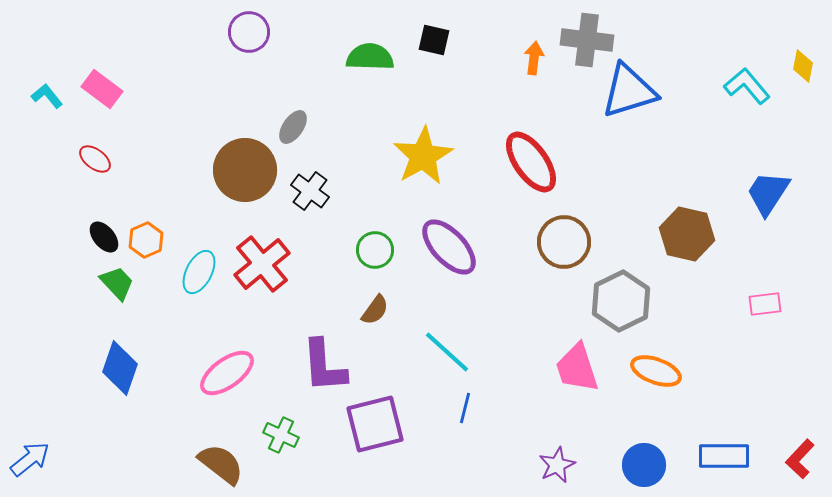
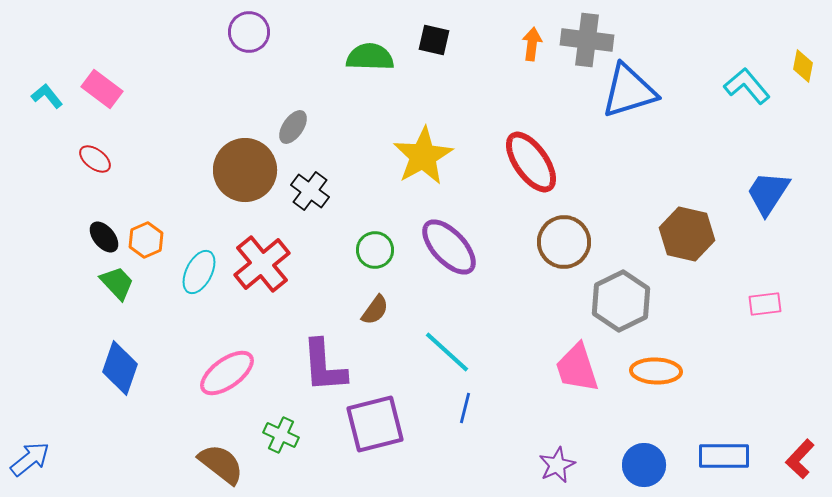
orange arrow at (534, 58): moved 2 px left, 14 px up
orange ellipse at (656, 371): rotated 18 degrees counterclockwise
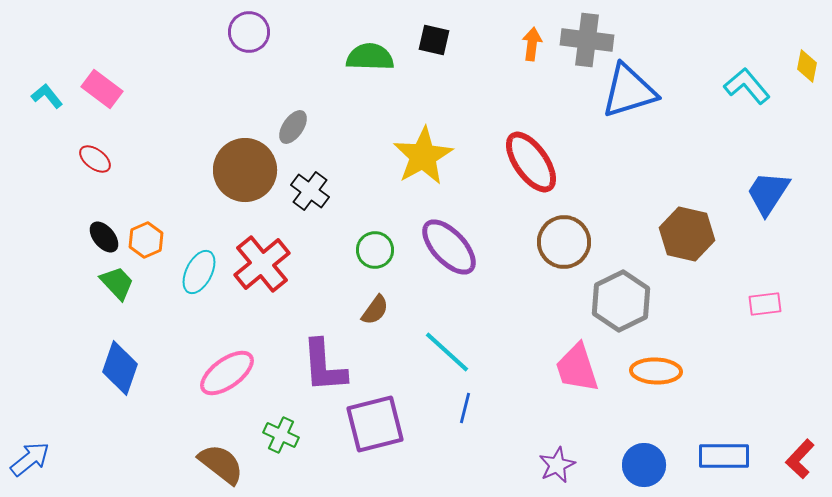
yellow diamond at (803, 66): moved 4 px right
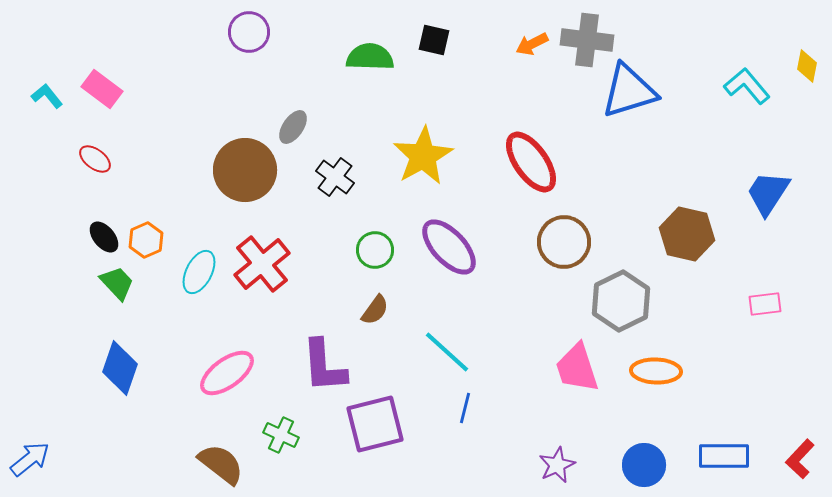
orange arrow at (532, 44): rotated 124 degrees counterclockwise
black cross at (310, 191): moved 25 px right, 14 px up
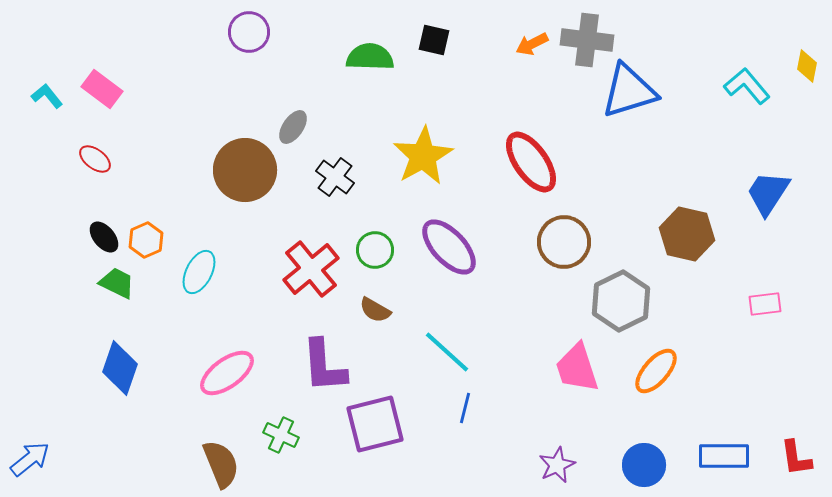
red cross at (262, 264): moved 49 px right, 5 px down
green trapezoid at (117, 283): rotated 21 degrees counterclockwise
brown semicircle at (375, 310): rotated 84 degrees clockwise
orange ellipse at (656, 371): rotated 51 degrees counterclockwise
red L-shape at (800, 459): moved 4 px left, 1 px up; rotated 51 degrees counterclockwise
brown semicircle at (221, 464): rotated 30 degrees clockwise
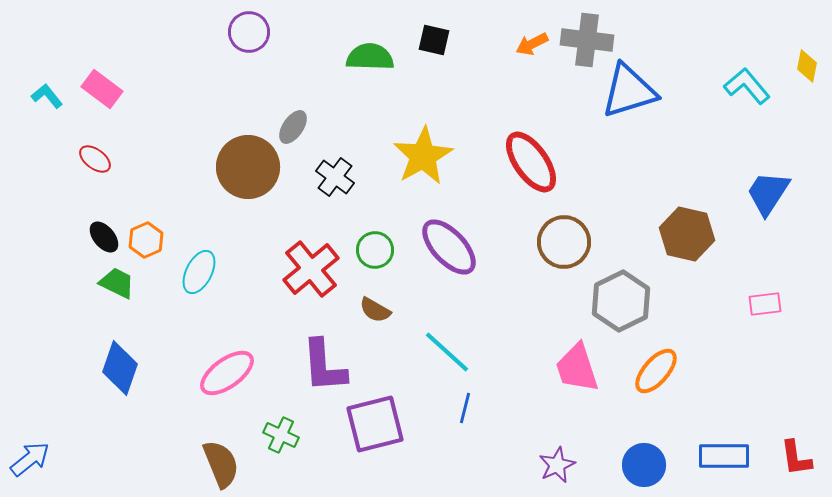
brown circle at (245, 170): moved 3 px right, 3 px up
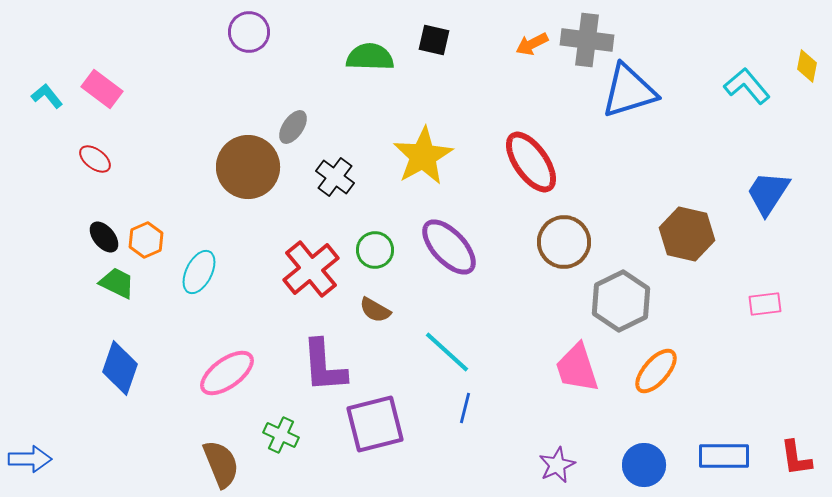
blue arrow at (30, 459): rotated 39 degrees clockwise
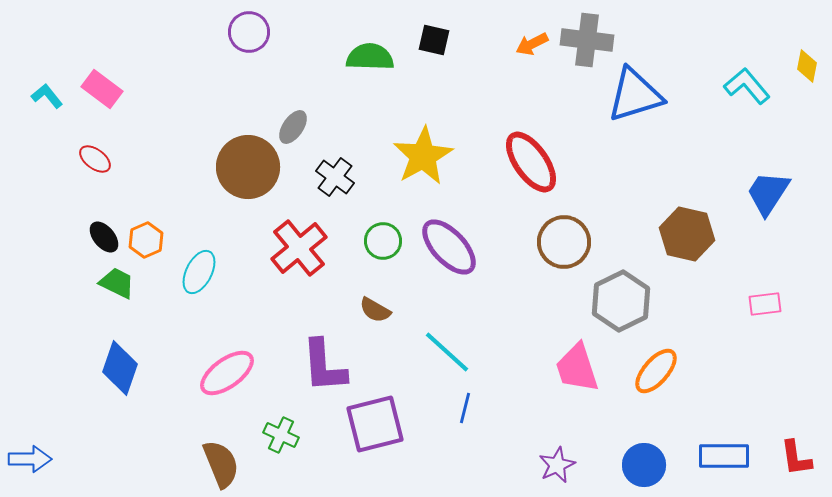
blue triangle at (629, 91): moved 6 px right, 4 px down
green circle at (375, 250): moved 8 px right, 9 px up
red cross at (311, 269): moved 12 px left, 21 px up
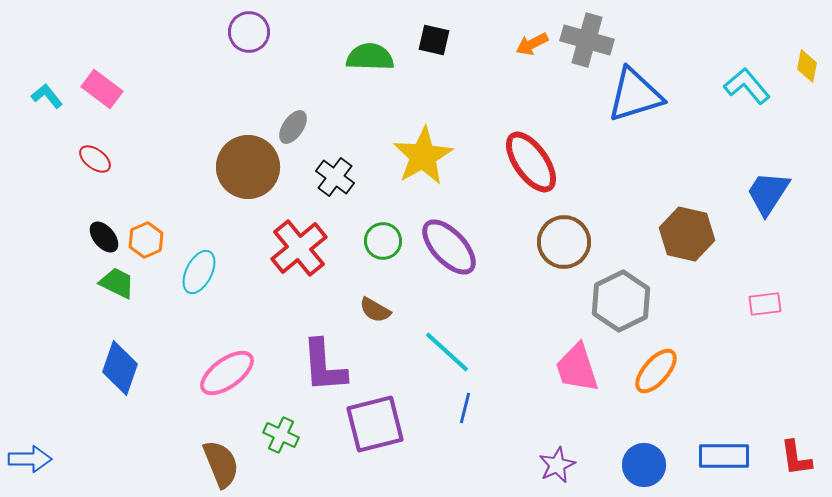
gray cross at (587, 40): rotated 9 degrees clockwise
